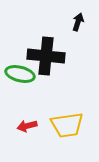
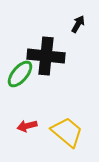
black arrow: moved 2 px down; rotated 12 degrees clockwise
green ellipse: rotated 64 degrees counterclockwise
yellow trapezoid: moved 7 px down; rotated 132 degrees counterclockwise
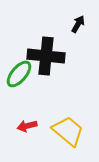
green ellipse: moved 1 px left
yellow trapezoid: moved 1 px right, 1 px up
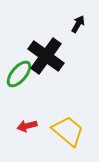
black cross: rotated 30 degrees clockwise
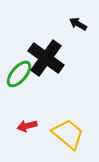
black arrow: rotated 90 degrees counterclockwise
black cross: moved 2 px down
yellow trapezoid: moved 3 px down
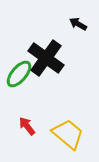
red arrow: rotated 66 degrees clockwise
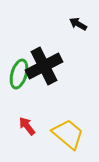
black cross: moved 2 px left, 8 px down; rotated 27 degrees clockwise
green ellipse: rotated 24 degrees counterclockwise
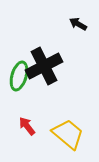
green ellipse: moved 2 px down
